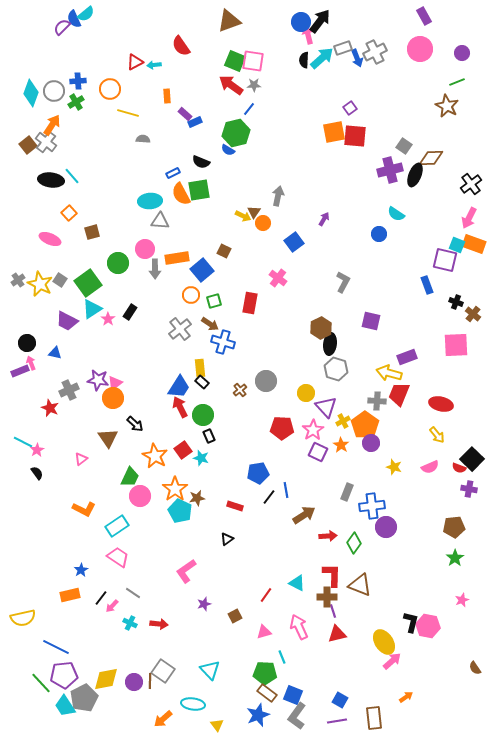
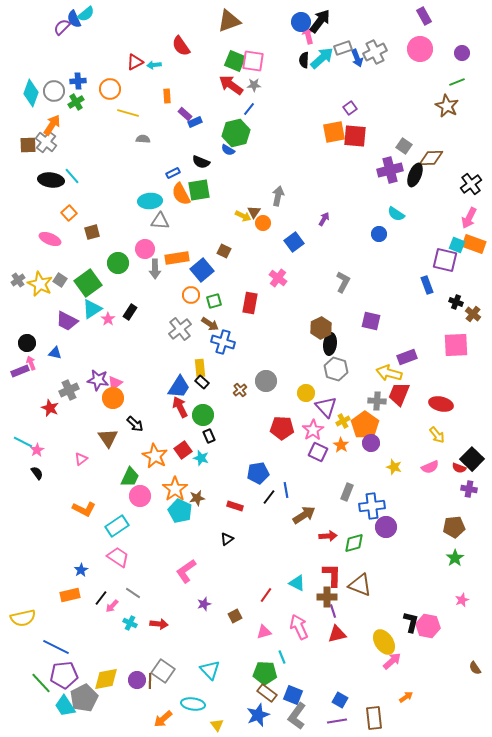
brown square at (28, 145): rotated 36 degrees clockwise
green diamond at (354, 543): rotated 40 degrees clockwise
purple circle at (134, 682): moved 3 px right, 2 px up
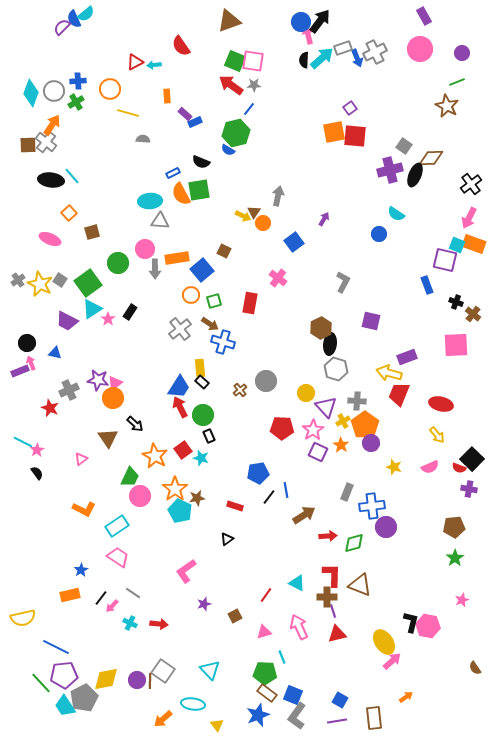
gray cross at (377, 401): moved 20 px left
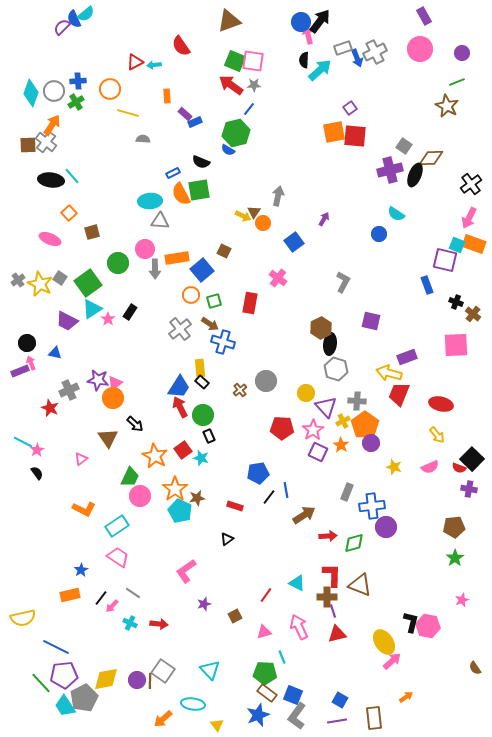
cyan arrow at (322, 58): moved 2 px left, 12 px down
gray square at (60, 280): moved 2 px up
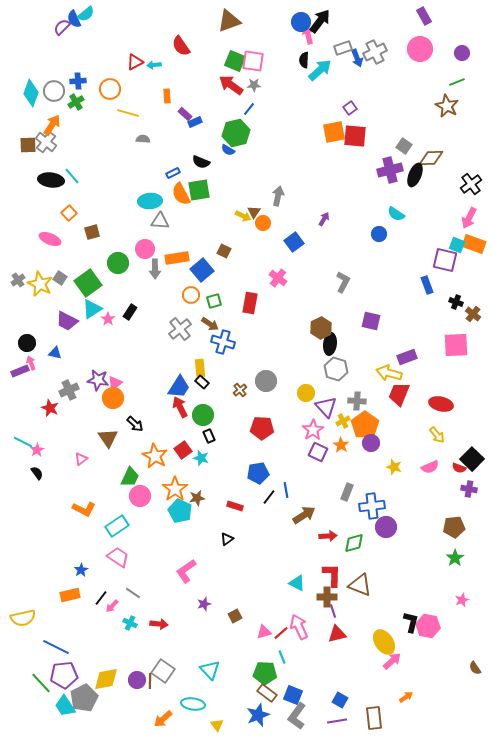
red pentagon at (282, 428): moved 20 px left
red line at (266, 595): moved 15 px right, 38 px down; rotated 14 degrees clockwise
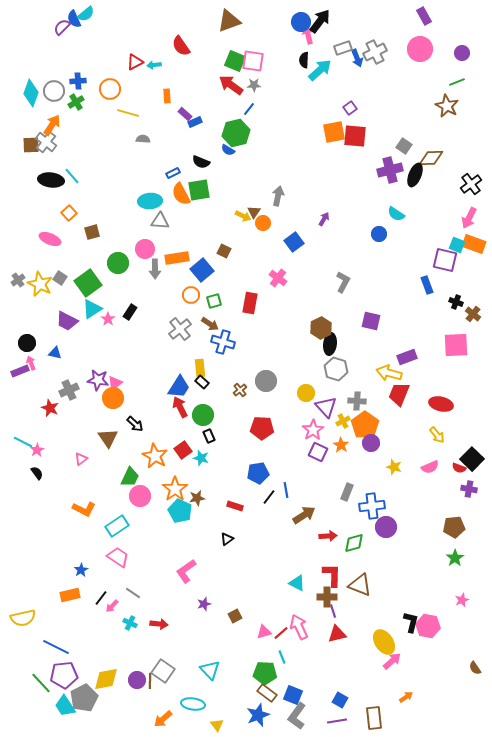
brown square at (28, 145): moved 3 px right
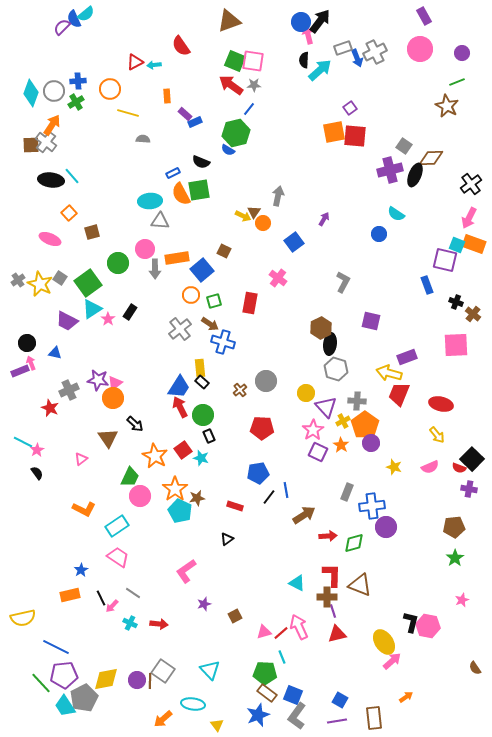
black line at (101, 598): rotated 63 degrees counterclockwise
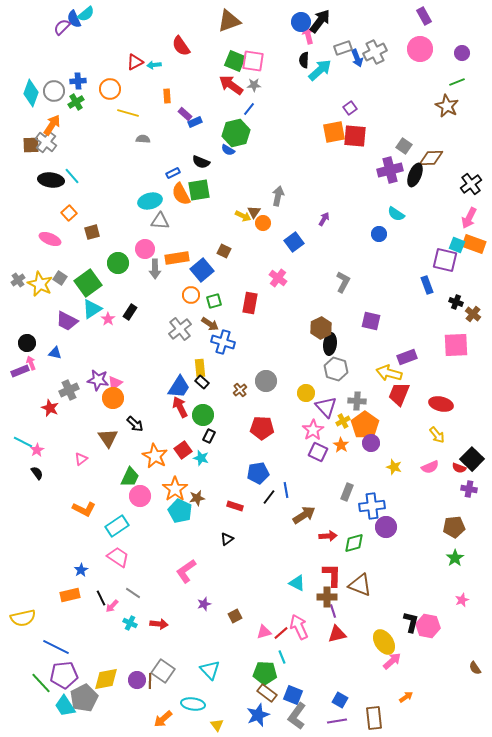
cyan ellipse at (150, 201): rotated 10 degrees counterclockwise
black rectangle at (209, 436): rotated 48 degrees clockwise
